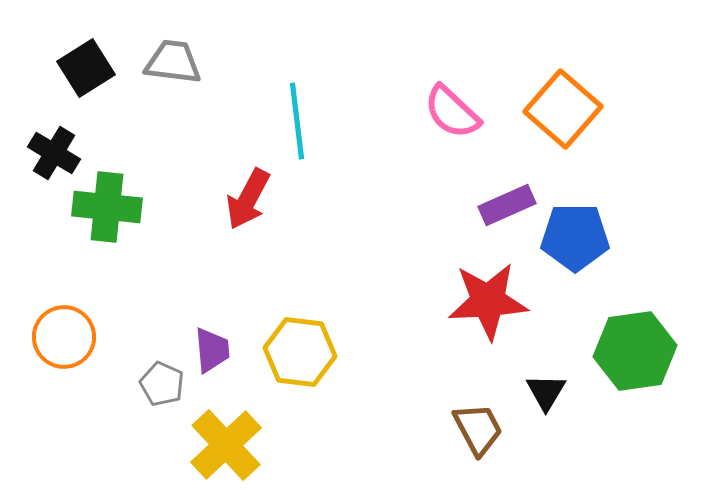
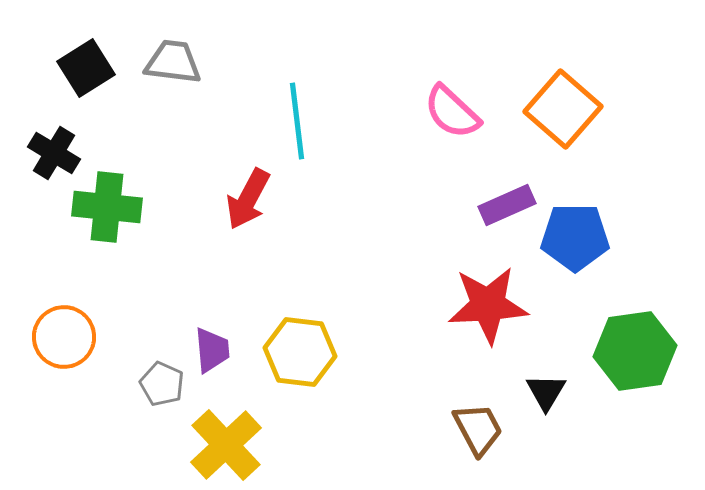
red star: moved 4 px down
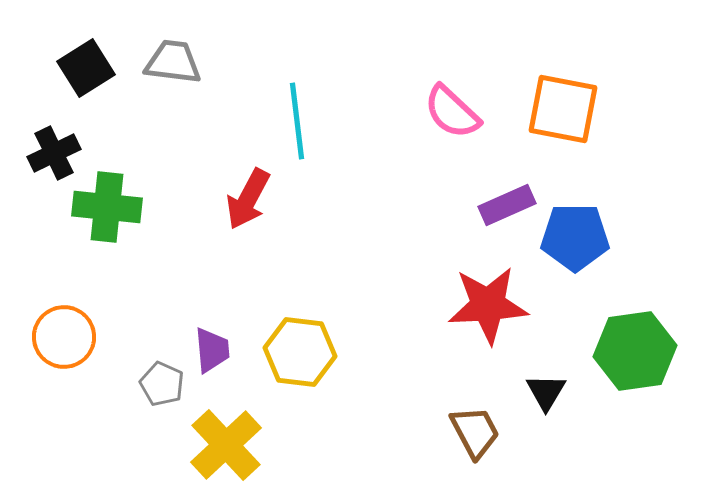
orange square: rotated 30 degrees counterclockwise
black cross: rotated 33 degrees clockwise
brown trapezoid: moved 3 px left, 3 px down
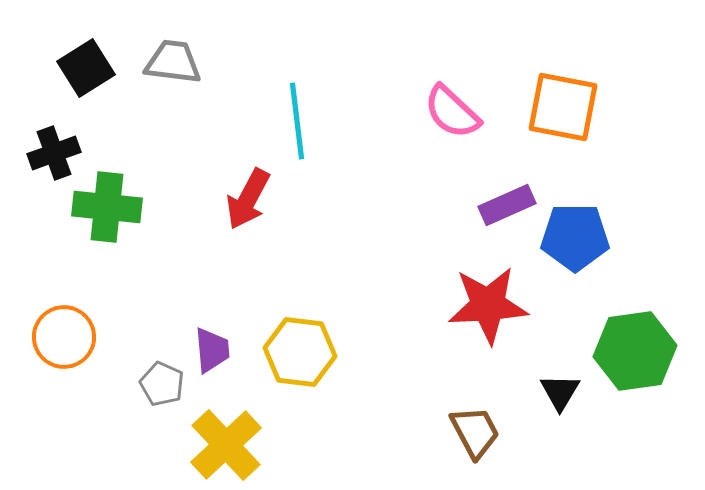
orange square: moved 2 px up
black cross: rotated 6 degrees clockwise
black triangle: moved 14 px right
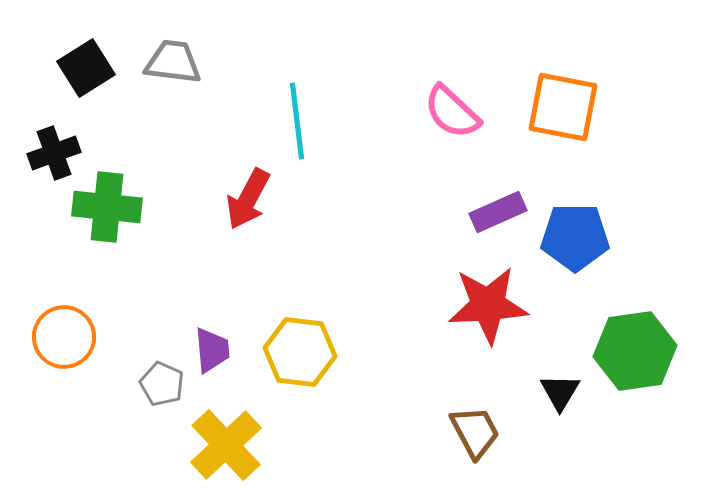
purple rectangle: moved 9 px left, 7 px down
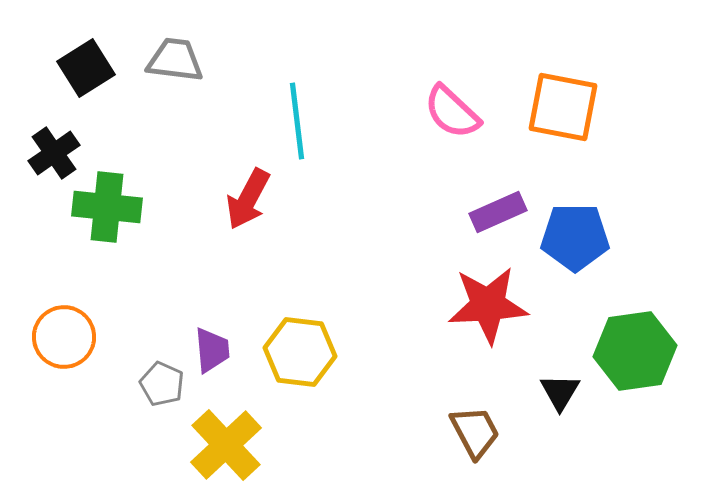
gray trapezoid: moved 2 px right, 2 px up
black cross: rotated 15 degrees counterclockwise
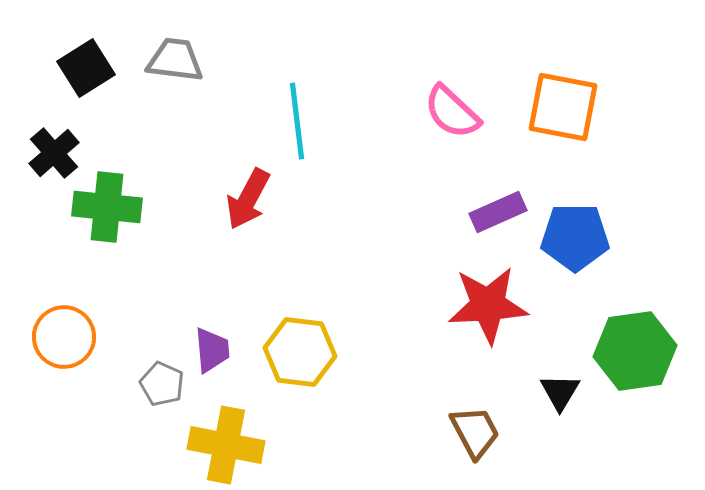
black cross: rotated 6 degrees counterclockwise
yellow cross: rotated 36 degrees counterclockwise
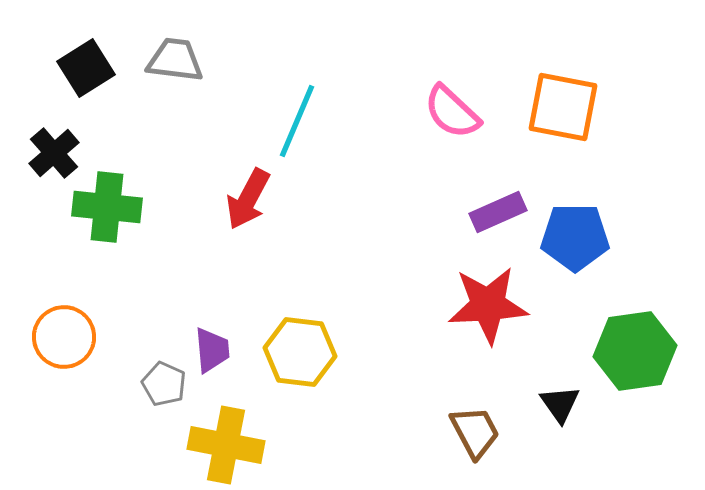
cyan line: rotated 30 degrees clockwise
gray pentagon: moved 2 px right
black triangle: moved 12 px down; rotated 6 degrees counterclockwise
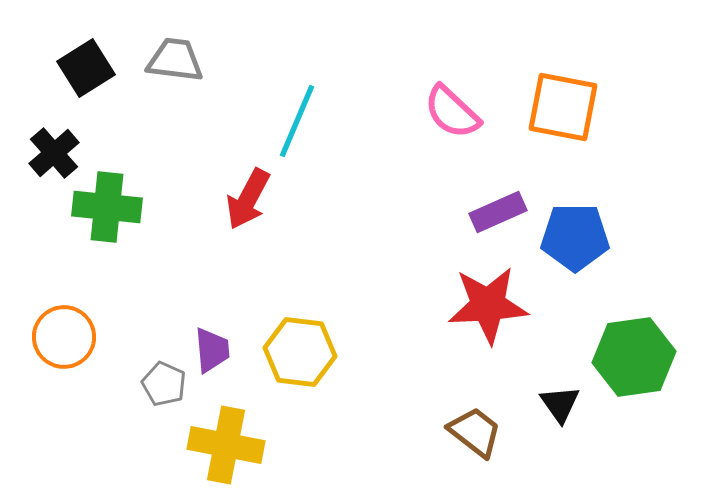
green hexagon: moved 1 px left, 6 px down
brown trapezoid: rotated 24 degrees counterclockwise
